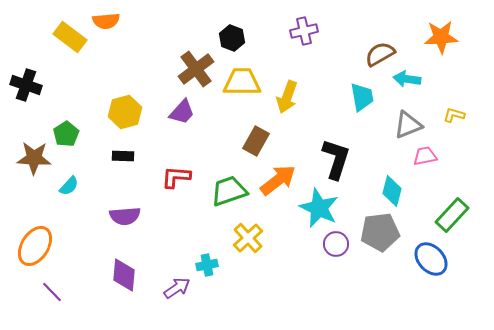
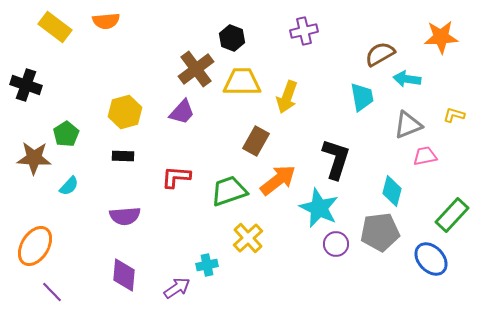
yellow rectangle: moved 15 px left, 10 px up
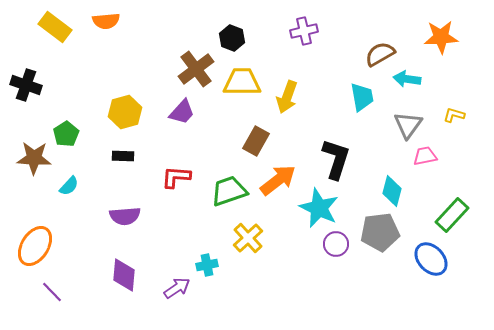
gray triangle: rotated 32 degrees counterclockwise
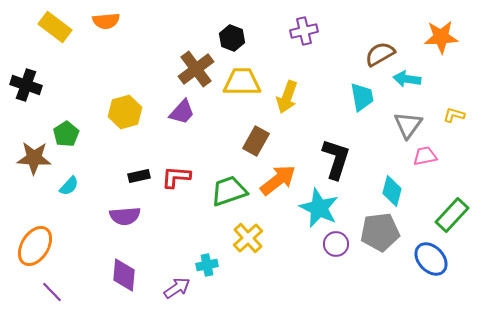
black rectangle: moved 16 px right, 20 px down; rotated 15 degrees counterclockwise
